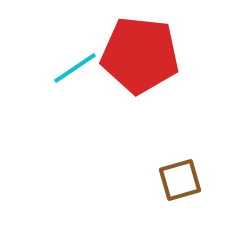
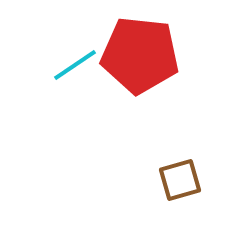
cyan line: moved 3 px up
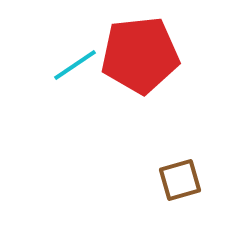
red pentagon: rotated 12 degrees counterclockwise
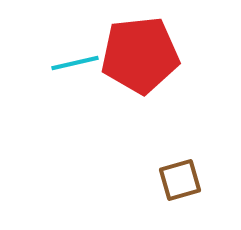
cyan line: moved 2 px up; rotated 21 degrees clockwise
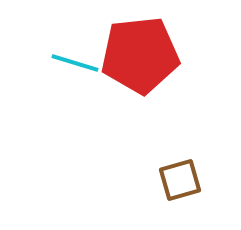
cyan line: rotated 30 degrees clockwise
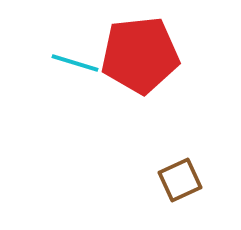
brown square: rotated 9 degrees counterclockwise
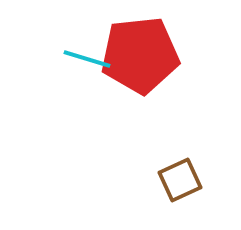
cyan line: moved 12 px right, 4 px up
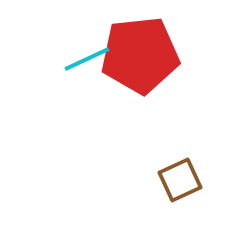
cyan line: rotated 42 degrees counterclockwise
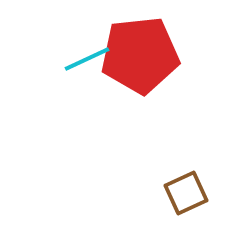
brown square: moved 6 px right, 13 px down
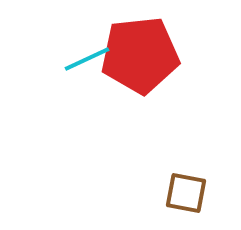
brown square: rotated 36 degrees clockwise
